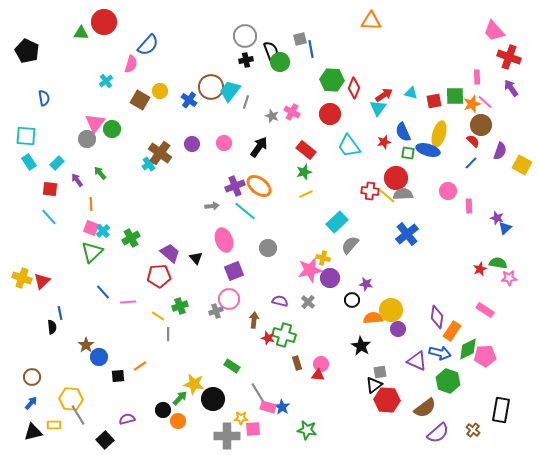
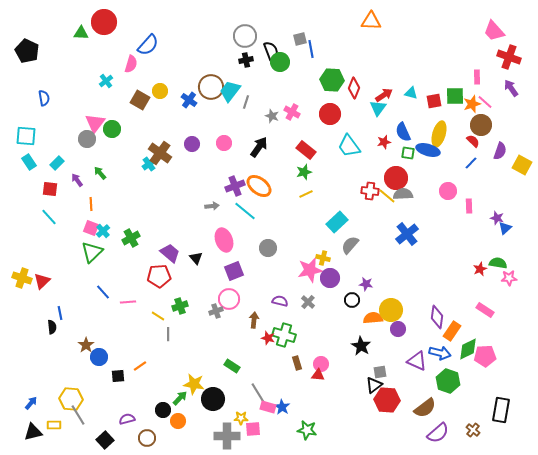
brown circle at (32, 377): moved 115 px right, 61 px down
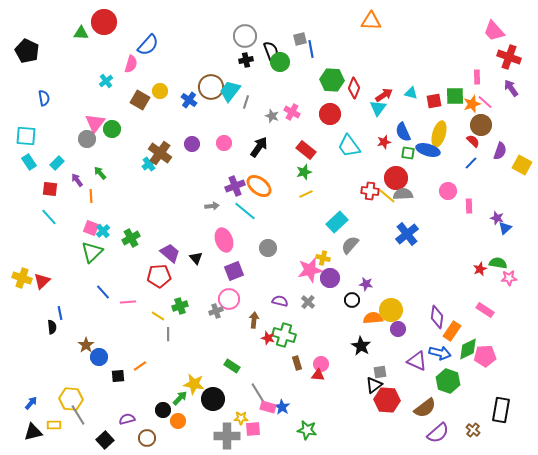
orange line at (91, 204): moved 8 px up
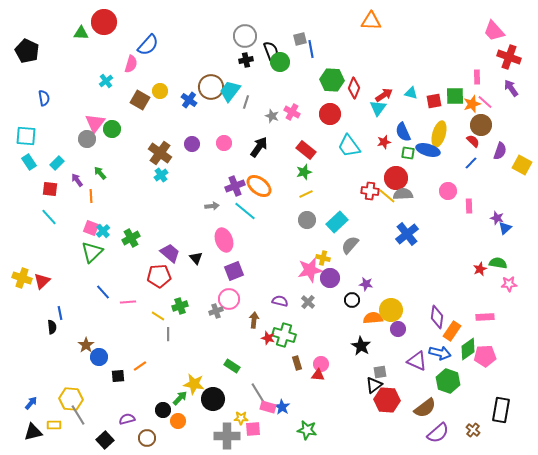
cyan cross at (149, 164): moved 12 px right, 11 px down
gray circle at (268, 248): moved 39 px right, 28 px up
pink star at (509, 278): moved 6 px down
pink rectangle at (485, 310): moved 7 px down; rotated 36 degrees counterclockwise
green diamond at (468, 349): rotated 10 degrees counterclockwise
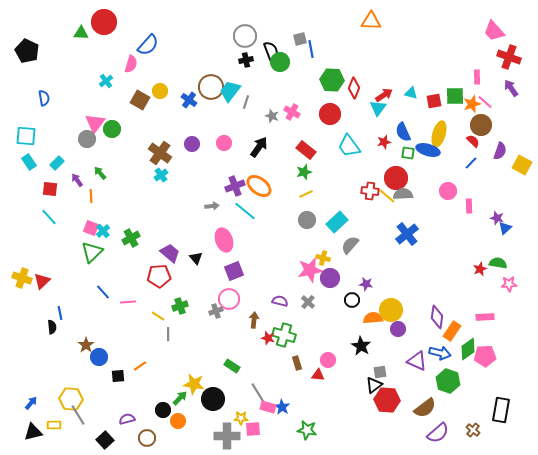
pink circle at (321, 364): moved 7 px right, 4 px up
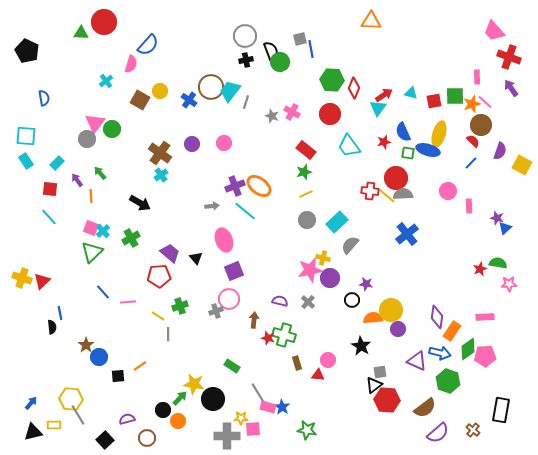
black arrow at (259, 147): moved 119 px left, 56 px down; rotated 85 degrees clockwise
cyan rectangle at (29, 162): moved 3 px left, 1 px up
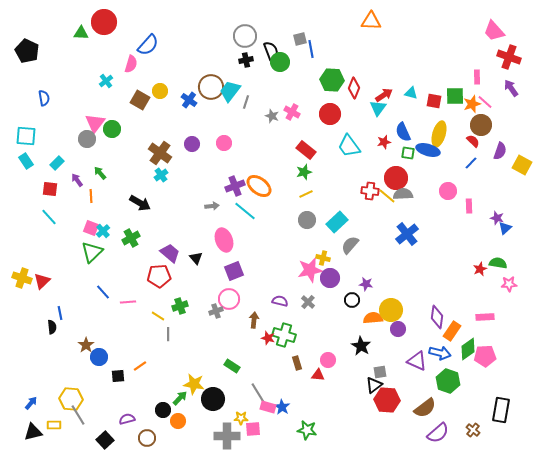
red square at (434, 101): rotated 21 degrees clockwise
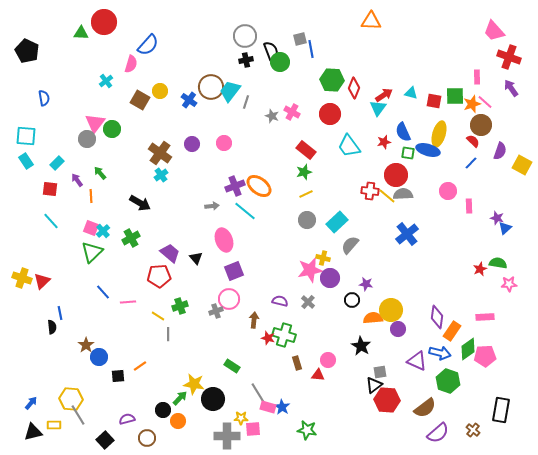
red circle at (396, 178): moved 3 px up
cyan line at (49, 217): moved 2 px right, 4 px down
